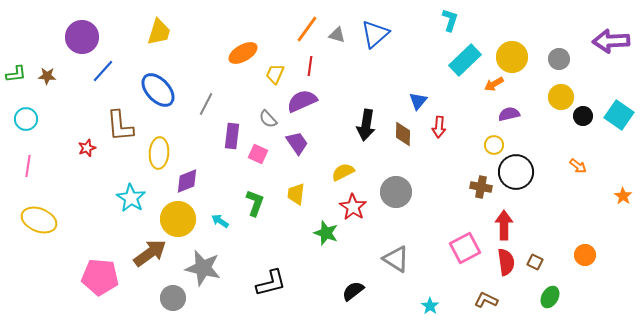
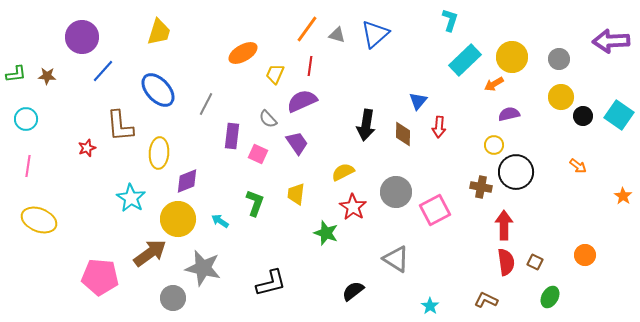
pink square at (465, 248): moved 30 px left, 38 px up
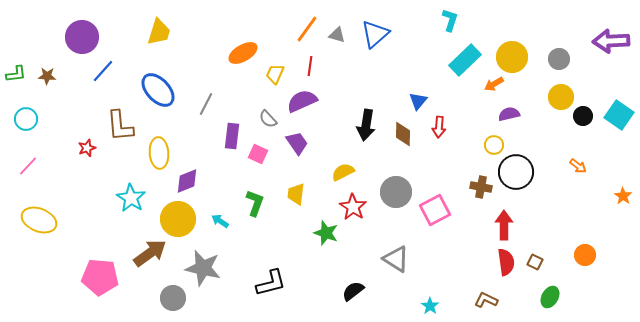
yellow ellipse at (159, 153): rotated 8 degrees counterclockwise
pink line at (28, 166): rotated 35 degrees clockwise
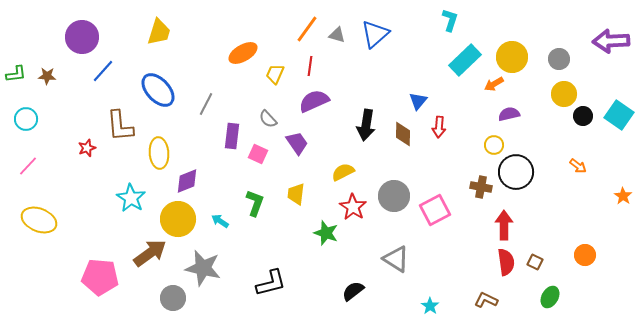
yellow circle at (561, 97): moved 3 px right, 3 px up
purple semicircle at (302, 101): moved 12 px right
gray circle at (396, 192): moved 2 px left, 4 px down
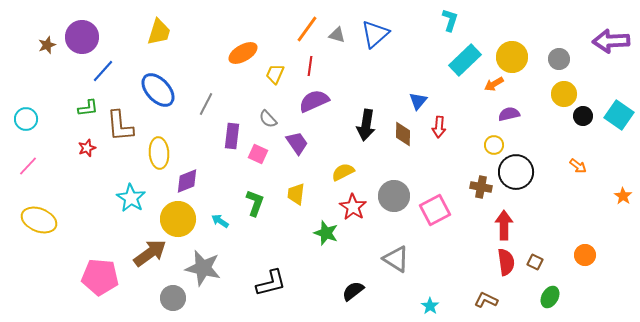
green L-shape at (16, 74): moved 72 px right, 34 px down
brown star at (47, 76): moved 31 px up; rotated 24 degrees counterclockwise
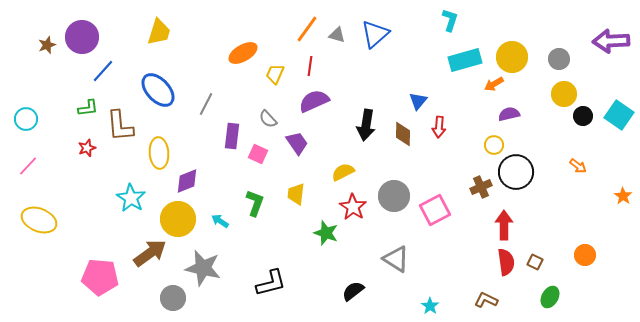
cyan rectangle at (465, 60): rotated 28 degrees clockwise
brown cross at (481, 187): rotated 35 degrees counterclockwise
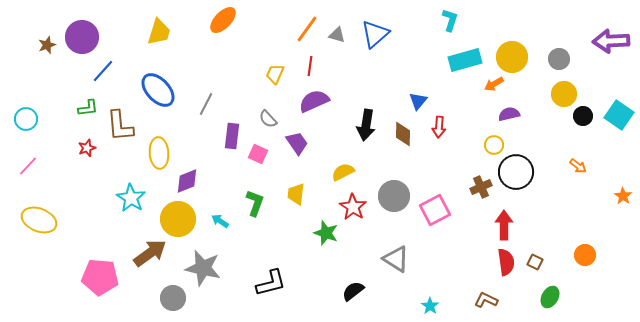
orange ellipse at (243, 53): moved 20 px left, 33 px up; rotated 16 degrees counterclockwise
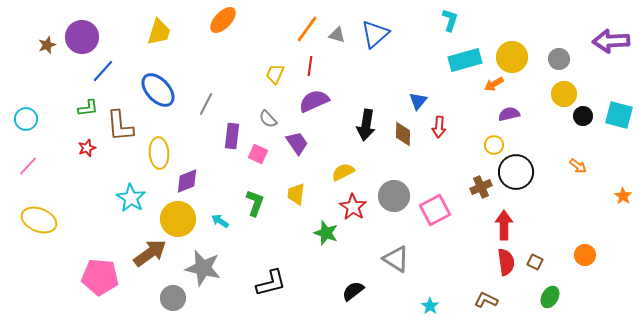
cyan square at (619, 115): rotated 20 degrees counterclockwise
